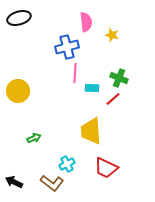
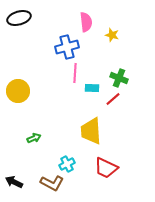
brown L-shape: rotated 10 degrees counterclockwise
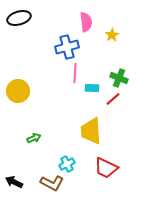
yellow star: rotated 24 degrees clockwise
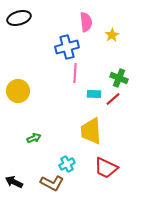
cyan rectangle: moved 2 px right, 6 px down
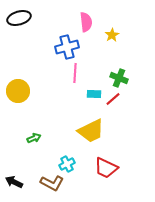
yellow trapezoid: rotated 112 degrees counterclockwise
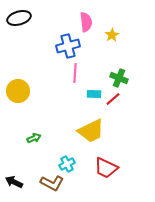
blue cross: moved 1 px right, 1 px up
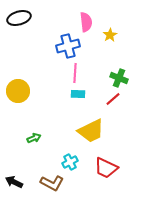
yellow star: moved 2 px left
cyan rectangle: moved 16 px left
cyan cross: moved 3 px right, 2 px up
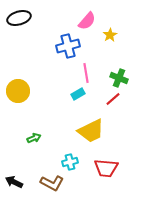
pink semicircle: moved 1 px right, 1 px up; rotated 48 degrees clockwise
pink line: moved 11 px right; rotated 12 degrees counterclockwise
cyan rectangle: rotated 32 degrees counterclockwise
cyan cross: rotated 14 degrees clockwise
red trapezoid: rotated 20 degrees counterclockwise
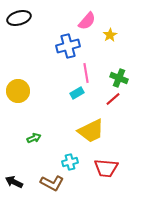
cyan rectangle: moved 1 px left, 1 px up
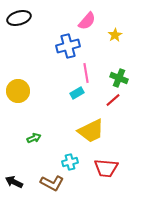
yellow star: moved 5 px right
red line: moved 1 px down
